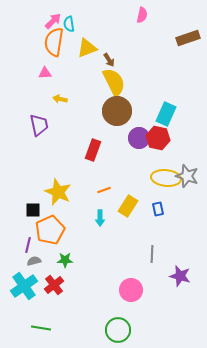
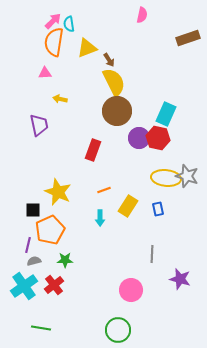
purple star: moved 3 px down
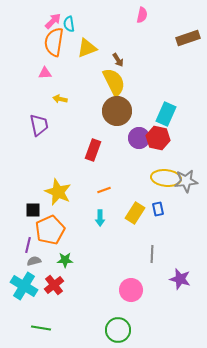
brown arrow: moved 9 px right
gray star: moved 1 px left, 5 px down; rotated 25 degrees counterclockwise
yellow rectangle: moved 7 px right, 7 px down
cyan cross: rotated 24 degrees counterclockwise
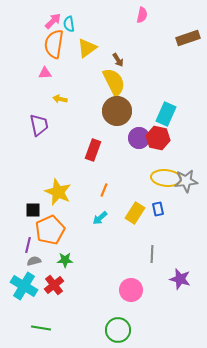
orange semicircle: moved 2 px down
yellow triangle: rotated 15 degrees counterclockwise
orange line: rotated 48 degrees counterclockwise
cyan arrow: rotated 49 degrees clockwise
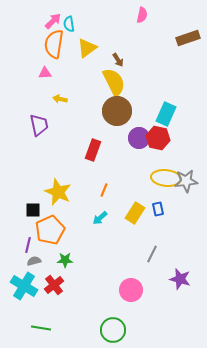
gray line: rotated 24 degrees clockwise
green circle: moved 5 px left
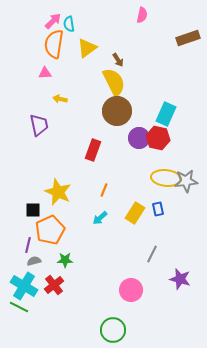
green line: moved 22 px left, 21 px up; rotated 18 degrees clockwise
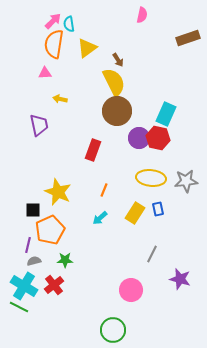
yellow ellipse: moved 15 px left
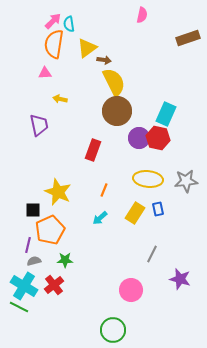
brown arrow: moved 14 px left; rotated 48 degrees counterclockwise
yellow ellipse: moved 3 px left, 1 px down
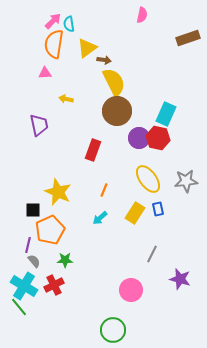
yellow arrow: moved 6 px right
yellow ellipse: rotated 48 degrees clockwise
gray semicircle: rotated 64 degrees clockwise
red cross: rotated 12 degrees clockwise
green line: rotated 24 degrees clockwise
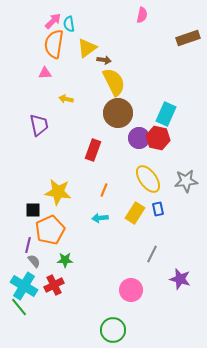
brown circle: moved 1 px right, 2 px down
yellow star: rotated 16 degrees counterclockwise
cyan arrow: rotated 35 degrees clockwise
